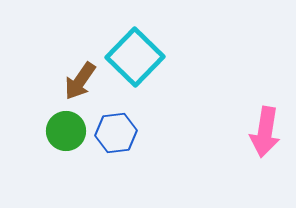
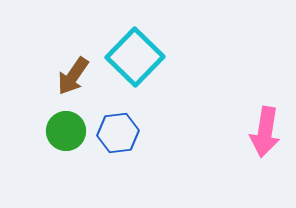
brown arrow: moved 7 px left, 5 px up
blue hexagon: moved 2 px right
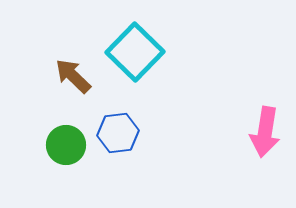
cyan square: moved 5 px up
brown arrow: rotated 99 degrees clockwise
green circle: moved 14 px down
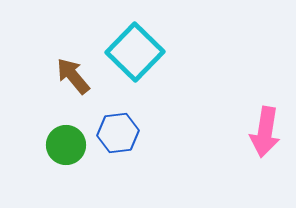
brown arrow: rotated 6 degrees clockwise
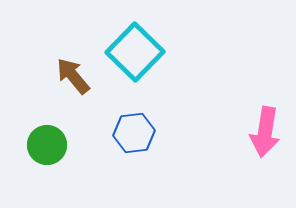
blue hexagon: moved 16 px right
green circle: moved 19 px left
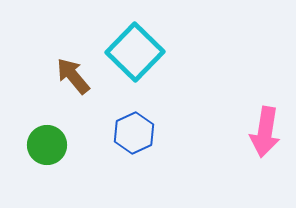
blue hexagon: rotated 18 degrees counterclockwise
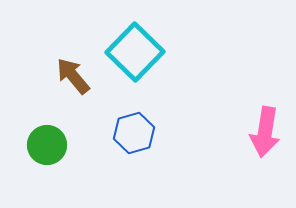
blue hexagon: rotated 9 degrees clockwise
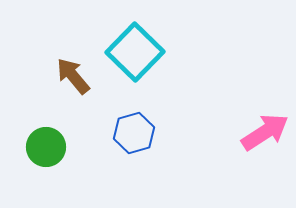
pink arrow: rotated 132 degrees counterclockwise
green circle: moved 1 px left, 2 px down
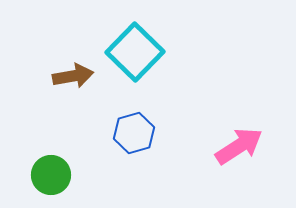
brown arrow: rotated 120 degrees clockwise
pink arrow: moved 26 px left, 14 px down
green circle: moved 5 px right, 28 px down
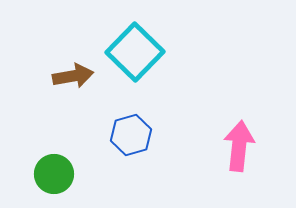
blue hexagon: moved 3 px left, 2 px down
pink arrow: rotated 51 degrees counterclockwise
green circle: moved 3 px right, 1 px up
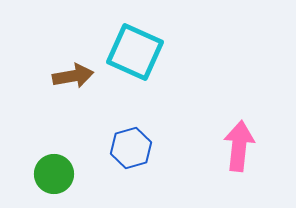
cyan square: rotated 20 degrees counterclockwise
blue hexagon: moved 13 px down
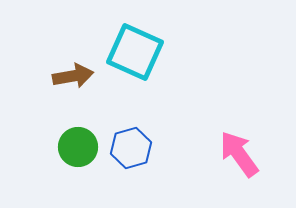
pink arrow: moved 8 px down; rotated 42 degrees counterclockwise
green circle: moved 24 px right, 27 px up
